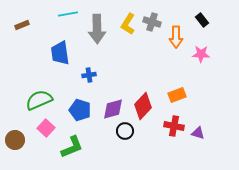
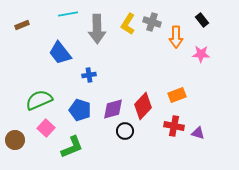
blue trapezoid: rotated 30 degrees counterclockwise
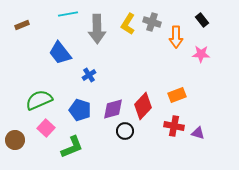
blue cross: rotated 24 degrees counterclockwise
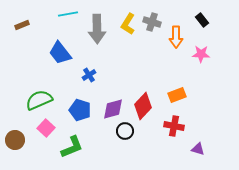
purple triangle: moved 16 px down
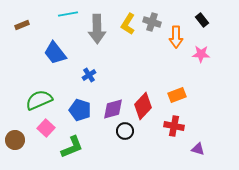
blue trapezoid: moved 5 px left
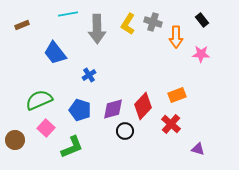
gray cross: moved 1 px right
red cross: moved 3 px left, 2 px up; rotated 30 degrees clockwise
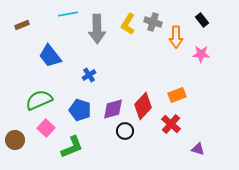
blue trapezoid: moved 5 px left, 3 px down
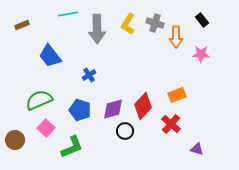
gray cross: moved 2 px right, 1 px down
purple triangle: moved 1 px left
